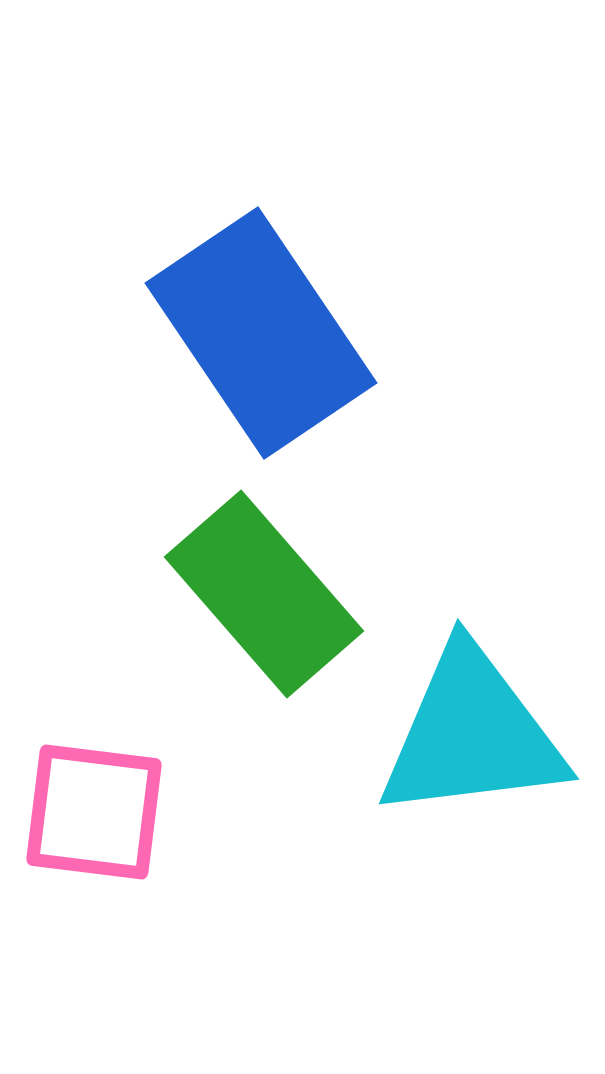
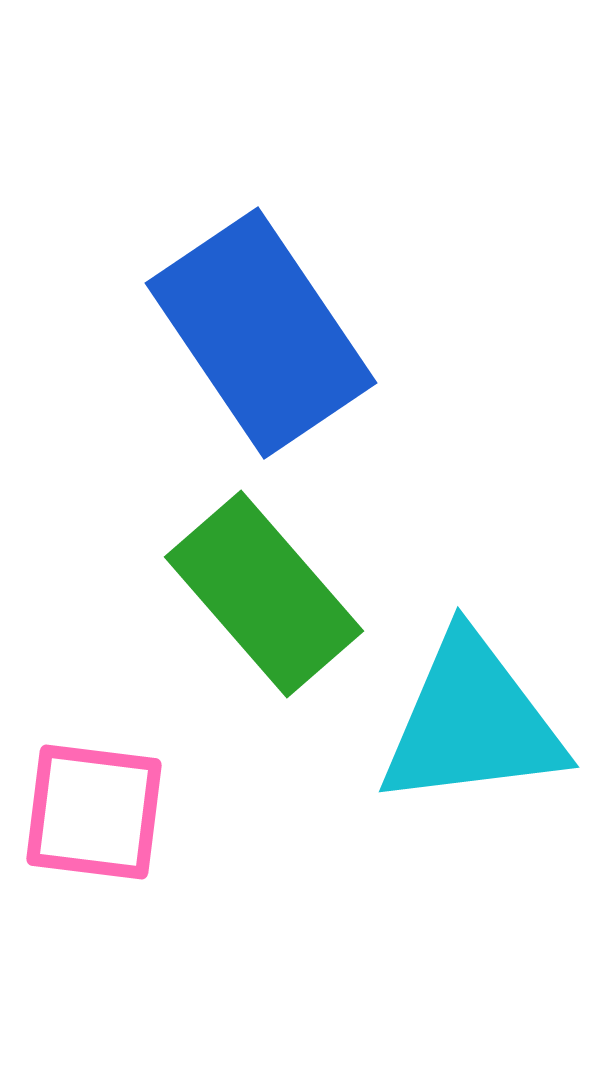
cyan triangle: moved 12 px up
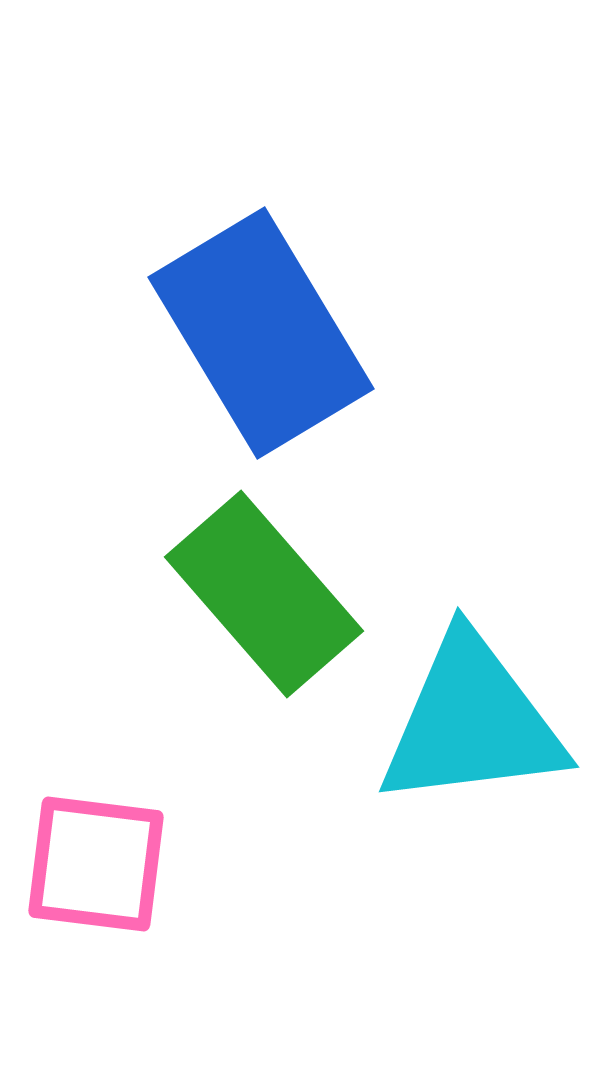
blue rectangle: rotated 3 degrees clockwise
pink square: moved 2 px right, 52 px down
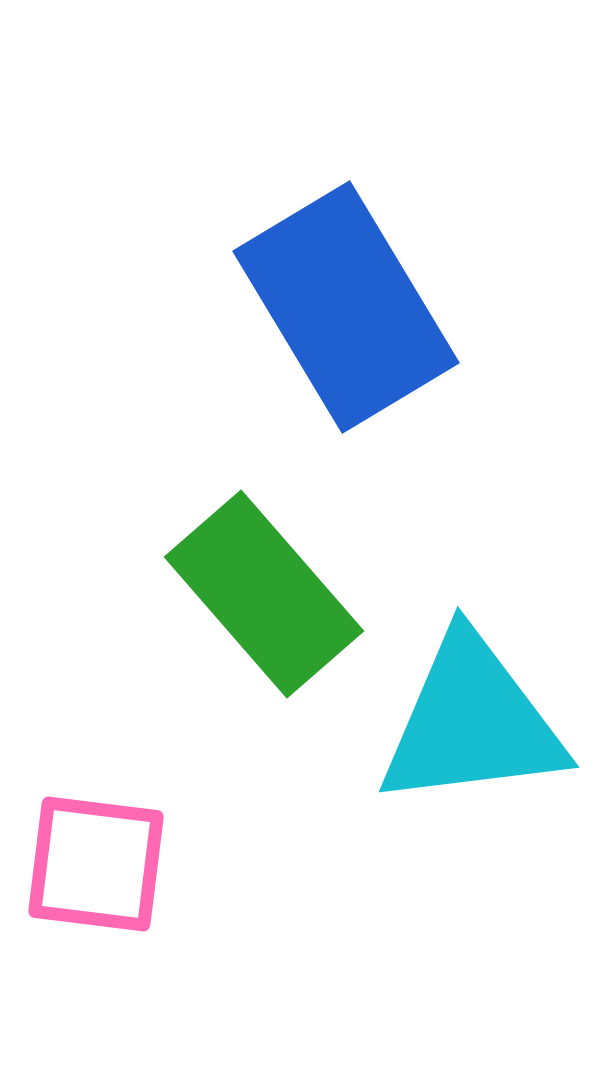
blue rectangle: moved 85 px right, 26 px up
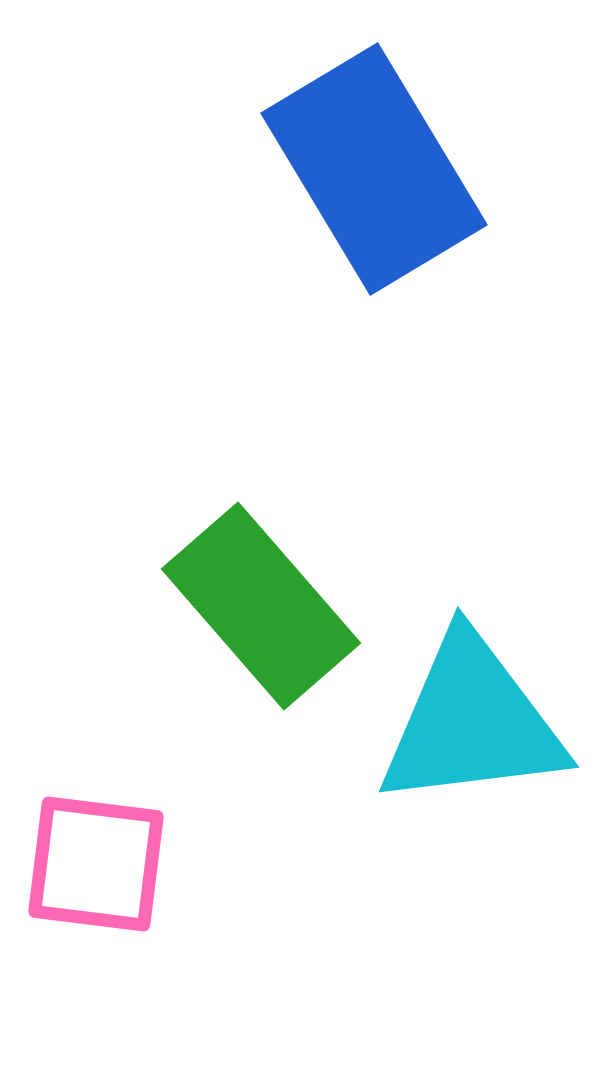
blue rectangle: moved 28 px right, 138 px up
green rectangle: moved 3 px left, 12 px down
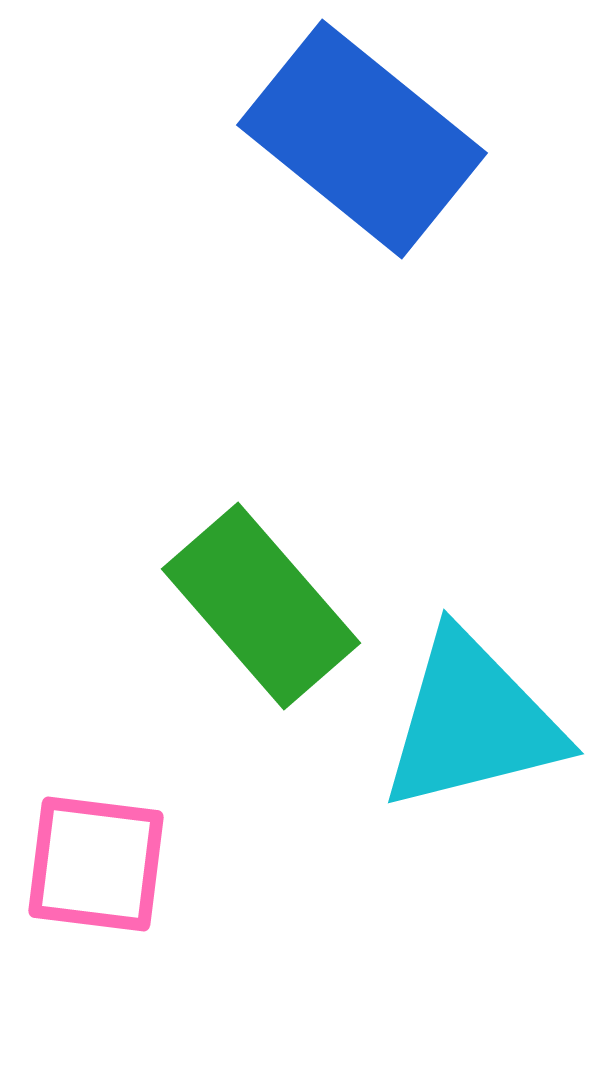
blue rectangle: moved 12 px left, 30 px up; rotated 20 degrees counterclockwise
cyan triangle: rotated 7 degrees counterclockwise
